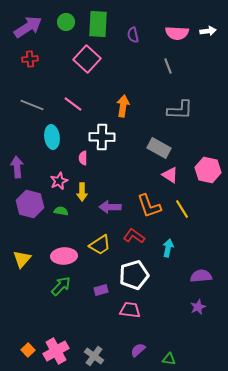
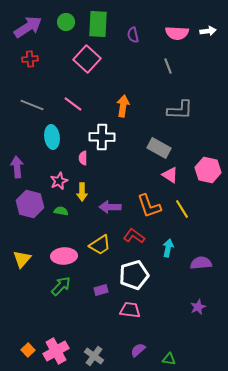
purple semicircle at (201, 276): moved 13 px up
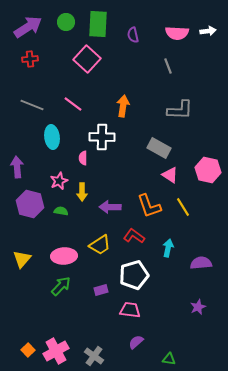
yellow line at (182, 209): moved 1 px right, 2 px up
purple semicircle at (138, 350): moved 2 px left, 8 px up
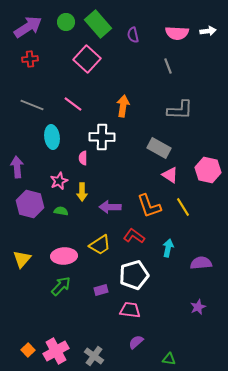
green rectangle at (98, 24): rotated 44 degrees counterclockwise
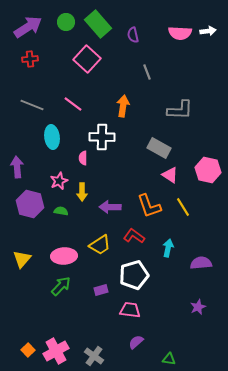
pink semicircle at (177, 33): moved 3 px right
gray line at (168, 66): moved 21 px left, 6 px down
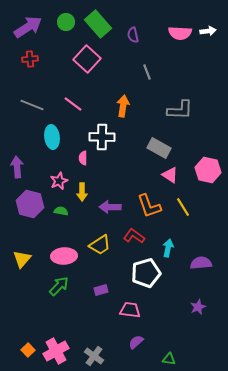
white pentagon at (134, 275): moved 12 px right, 2 px up
green arrow at (61, 286): moved 2 px left
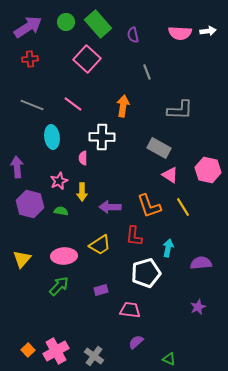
red L-shape at (134, 236): rotated 120 degrees counterclockwise
green triangle at (169, 359): rotated 16 degrees clockwise
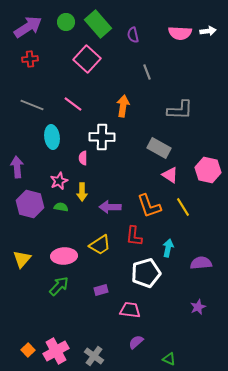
green semicircle at (61, 211): moved 4 px up
